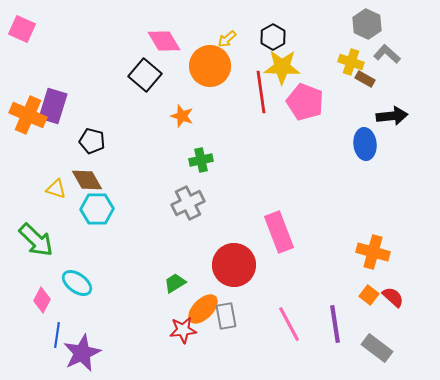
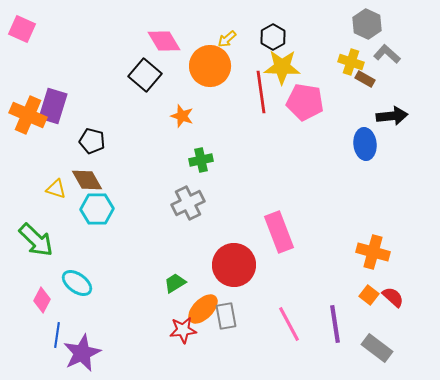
pink pentagon at (305, 102): rotated 12 degrees counterclockwise
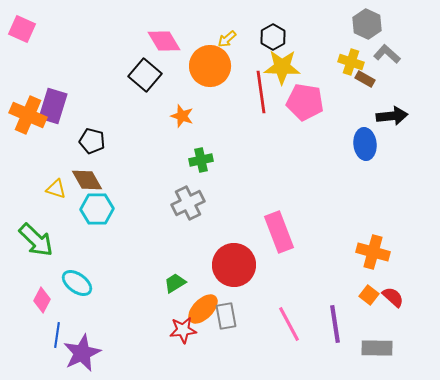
gray rectangle at (377, 348): rotated 36 degrees counterclockwise
